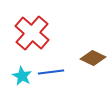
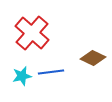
cyan star: rotated 30 degrees clockwise
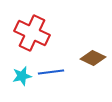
red cross: rotated 16 degrees counterclockwise
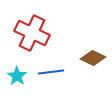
cyan star: moved 5 px left; rotated 24 degrees counterclockwise
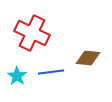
brown diamond: moved 5 px left; rotated 20 degrees counterclockwise
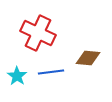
red cross: moved 6 px right
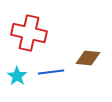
red cross: moved 9 px left; rotated 12 degrees counterclockwise
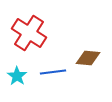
red cross: rotated 20 degrees clockwise
blue line: moved 2 px right
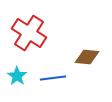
brown diamond: moved 1 px left, 1 px up
blue line: moved 6 px down
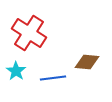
brown diamond: moved 5 px down
cyan star: moved 1 px left, 5 px up
